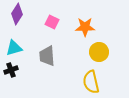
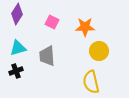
cyan triangle: moved 4 px right
yellow circle: moved 1 px up
black cross: moved 5 px right, 1 px down
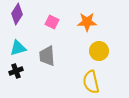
orange star: moved 2 px right, 5 px up
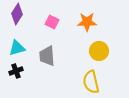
cyan triangle: moved 1 px left
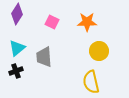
cyan triangle: rotated 24 degrees counterclockwise
gray trapezoid: moved 3 px left, 1 px down
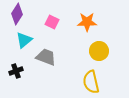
cyan triangle: moved 7 px right, 8 px up
gray trapezoid: moved 2 px right; rotated 115 degrees clockwise
